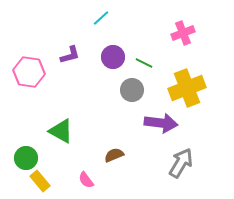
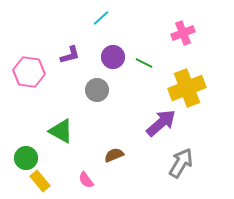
gray circle: moved 35 px left
purple arrow: rotated 48 degrees counterclockwise
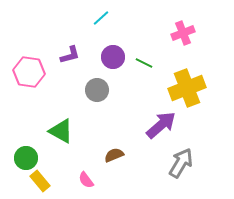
purple arrow: moved 2 px down
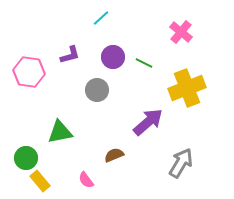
pink cross: moved 2 px left, 1 px up; rotated 30 degrees counterclockwise
purple arrow: moved 13 px left, 3 px up
green triangle: moved 1 px left, 1 px down; rotated 40 degrees counterclockwise
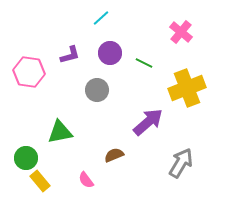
purple circle: moved 3 px left, 4 px up
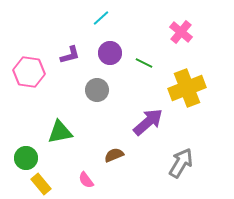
yellow rectangle: moved 1 px right, 3 px down
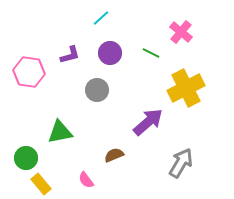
green line: moved 7 px right, 10 px up
yellow cross: moved 1 px left; rotated 6 degrees counterclockwise
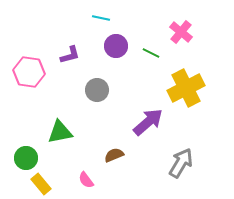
cyan line: rotated 54 degrees clockwise
purple circle: moved 6 px right, 7 px up
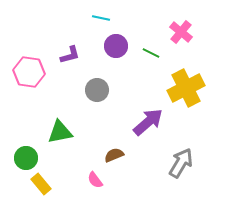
pink semicircle: moved 9 px right
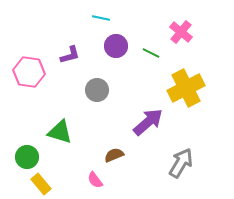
green triangle: rotated 28 degrees clockwise
green circle: moved 1 px right, 1 px up
